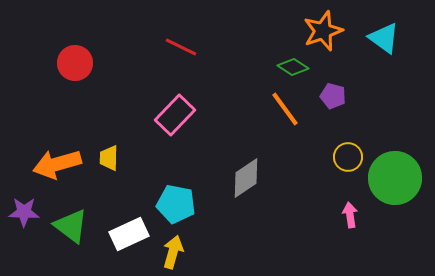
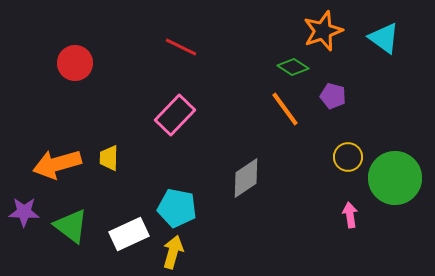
cyan pentagon: moved 1 px right, 4 px down
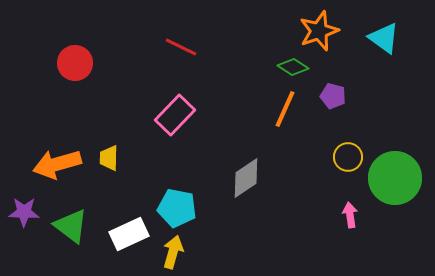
orange star: moved 4 px left
orange line: rotated 60 degrees clockwise
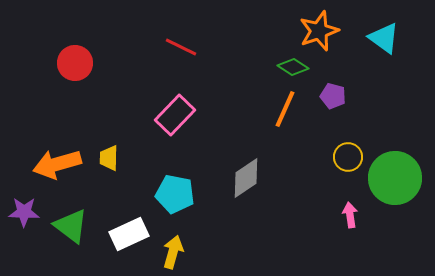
cyan pentagon: moved 2 px left, 14 px up
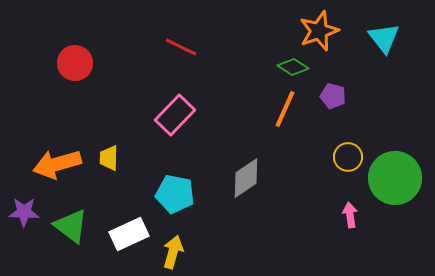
cyan triangle: rotated 16 degrees clockwise
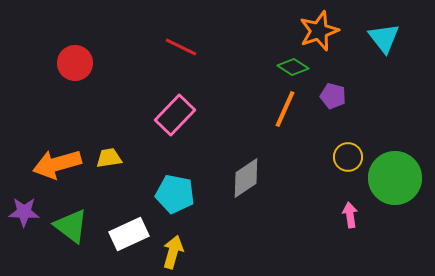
yellow trapezoid: rotated 80 degrees clockwise
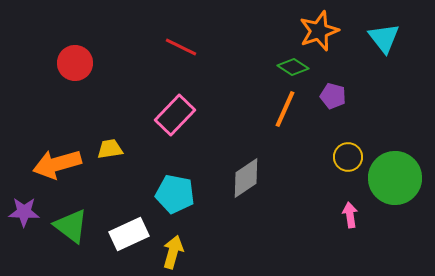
yellow trapezoid: moved 1 px right, 9 px up
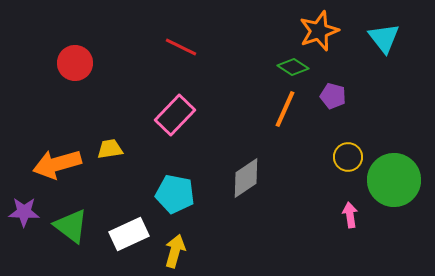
green circle: moved 1 px left, 2 px down
yellow arrow: moved 2 px right, 1 px up
